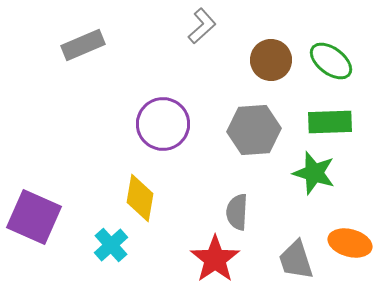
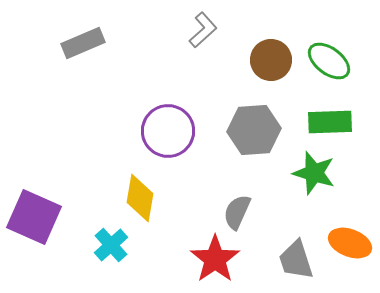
gray L-shape: moved 1 px right, 4 px down
gray rectangle: moved 2 px up
green ellipse: moved 2 px left
purple circle: moved 5 px right, 7 px down
gray semicircle: rotated 21 degrees clockwise
orange ellipse: rotated 6 degrees clockwise
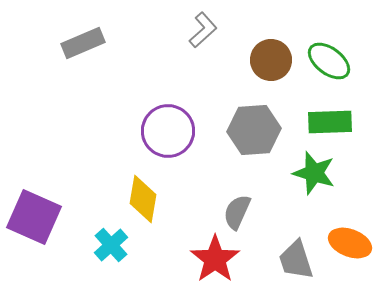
yellow diamond: moved 3 px right, 1 px down
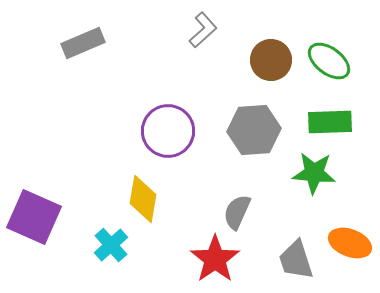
green star: rotated 12 degrees counterclockwise
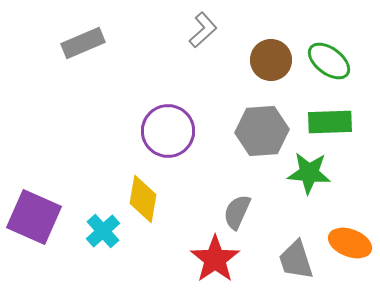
gray hexagon: moved 8 px right, 1 px down
green star: moved 5 px left
cyan cross: moved 8 px left, 14 px up
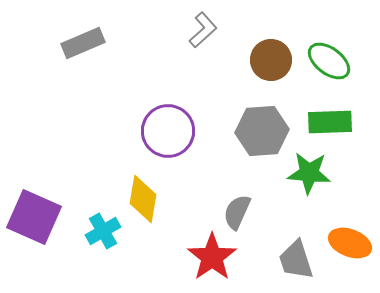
cyan cross: rotated 12 degrees clockwise
red star: moved 3 px left, 2 px up
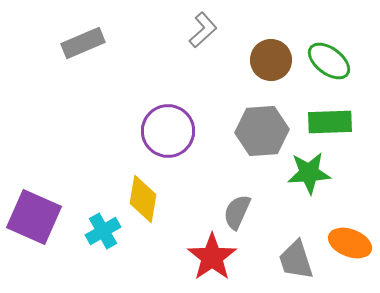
green star: rotated 9 degrees counterclockwise
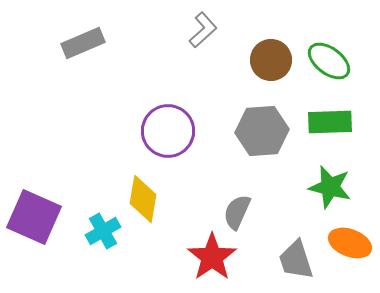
green star: moved 21 px right, 14 px down; rotated 18 degrees clockwise
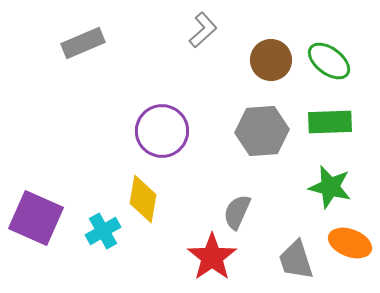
purple circle: moved 6 px left
purple square: moved 2 px right, 1 px down
